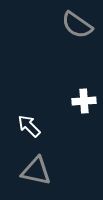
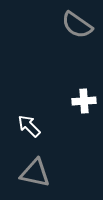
gray triangle: moved 1 px left, 2 px down
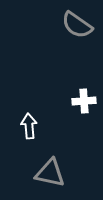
white arrow: rotated 40 degrees clockwise
gray triangle: moved 15 px right
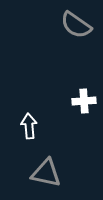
gray semicircle: moved 1 px left
gray triangle: moved 4 px left
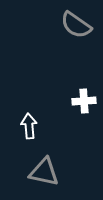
gray triangle: moved 2 px left, 1 px up
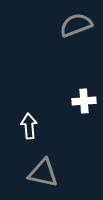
gray semicircle: rotated 124 degrees clockwise
gray triangle: moved 1 px left, 1 px down
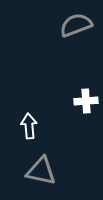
white cross: moved 2 px right
gray triangle: moved 2 px left, 2 px up
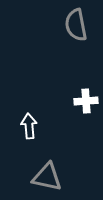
gray semicircle: rotated 80 degrees counterclockwise
gray triangle: moved 6 px right, 6 px down
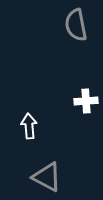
gray triangle: rotated 16 degrees clockwise
